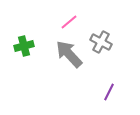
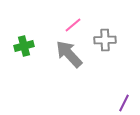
pink line: moved 4 px right, 3 px down
gray cross: moved 4 px right, 2 px up; rotated 30 degrees counterclockwise
purple line: moved 15 px right, 11 px down
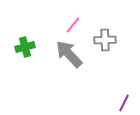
pink line: rotated 12 degrees counterclockwise
green cross: moved 1 px right, 1 px down
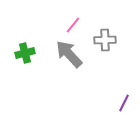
green cross: moved 6 px down
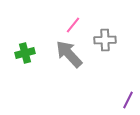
purple line: moved 4 px right, 3 px up
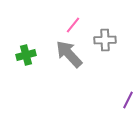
green cross: moved 1 px right, 2 px down
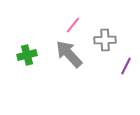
green cross: moved 1 px right
purple line: moved 2 px left, 34 px up
